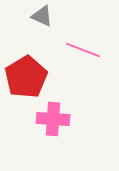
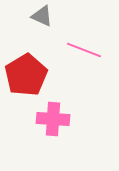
pink line: moved 1 px right
red pentagon: moved 2 px up
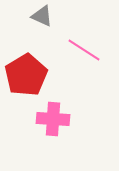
pink line: rotated 12 degrees clockwise
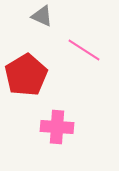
pink cross: moved 4 px right, 8 px down
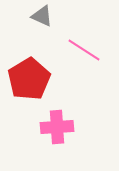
red pentagon: moved 3 px right, 4 px down
pink cross: rotated 8 degrees counterclockwise
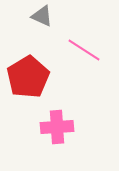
red pentagon: moved 1 px left, 2 px up
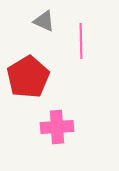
gray triangle: moved 2 px right, 5 px down
pink line: moved 3 px left, 9 px up; rotated 56 degrees clockwise
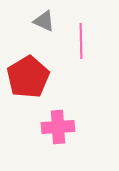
pink cross: moved 1 px right
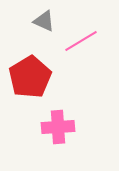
pink line: rotated 60 degrees clockwise
red pentagon: moved 2 px right
